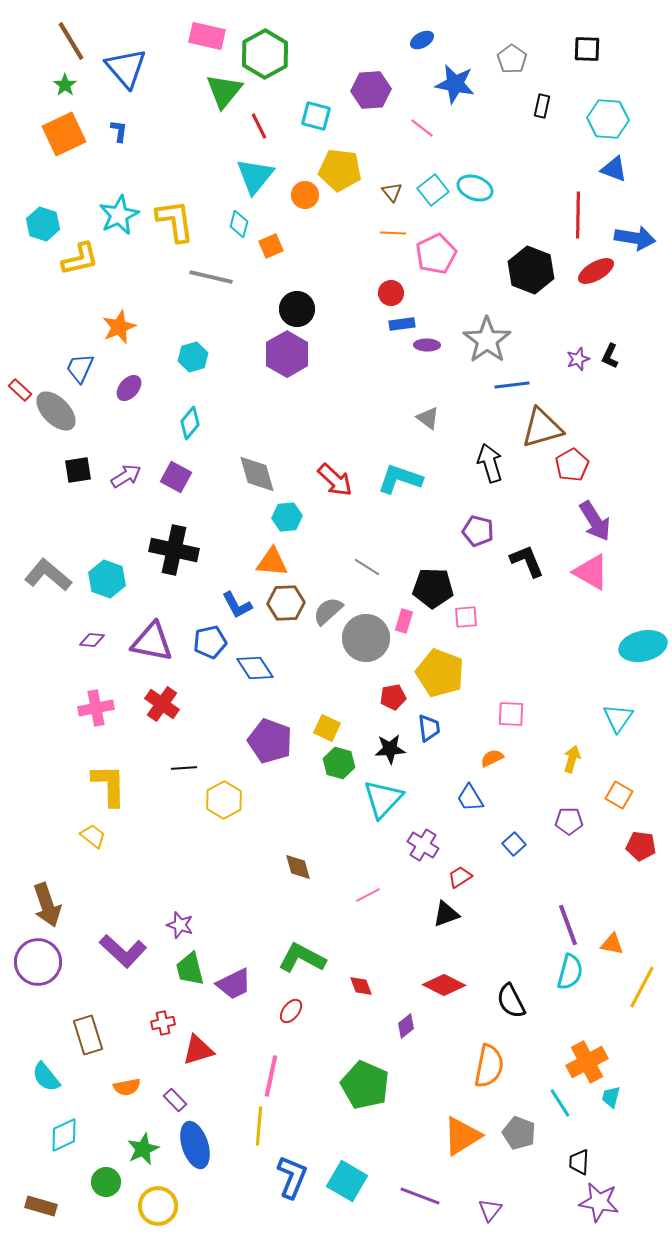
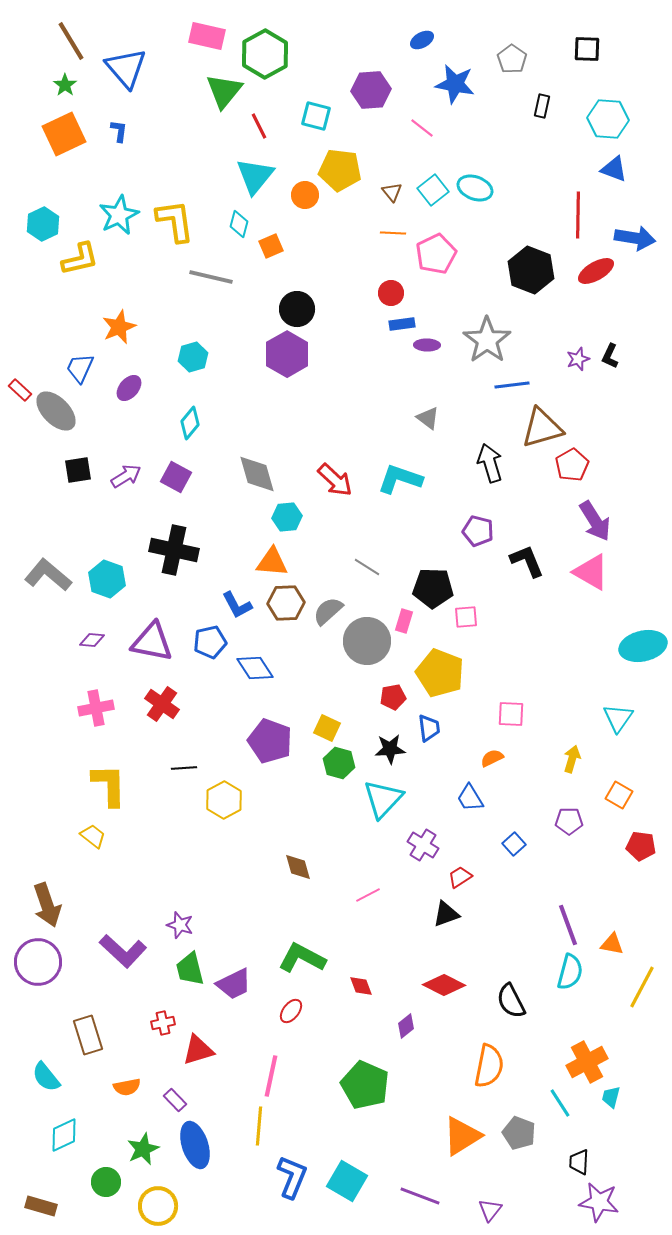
cyan hexagon at (43, 224): rotated 16 degrees clockwise
gray circle at (366, 638): moved 1 px right, 3 px down
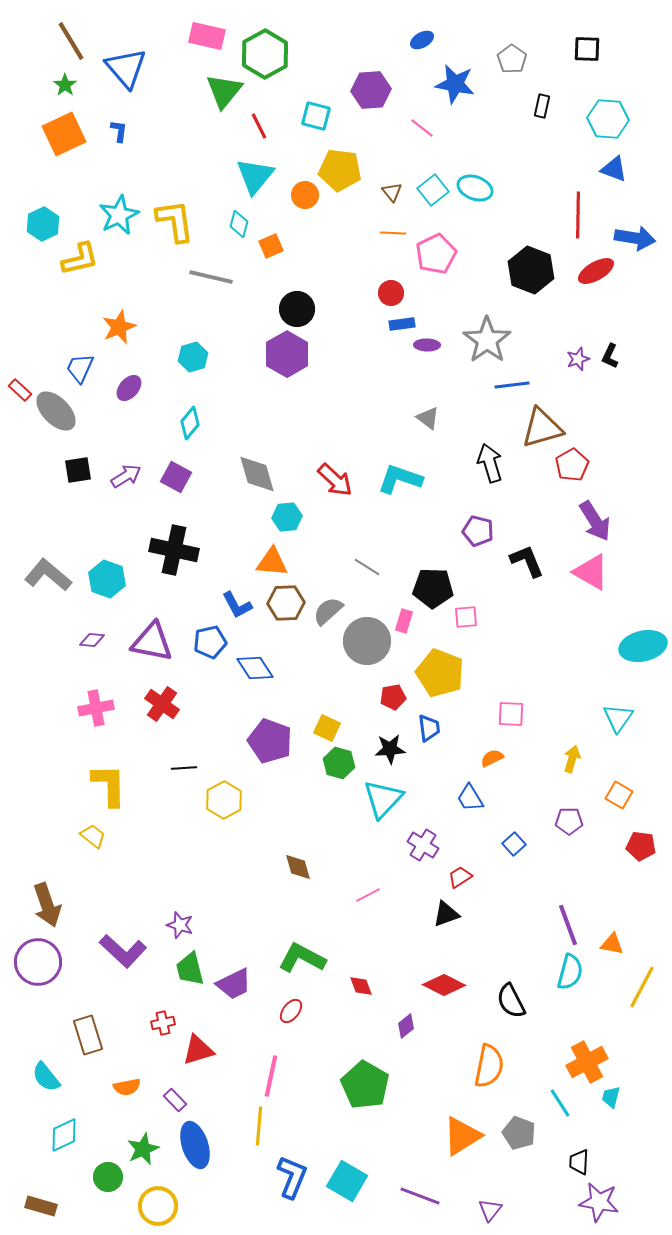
green pentagon at (365, 1085): rotated 6 degrees clockwise
green circle at (106, 1182): moved 2 px right, 5 px up
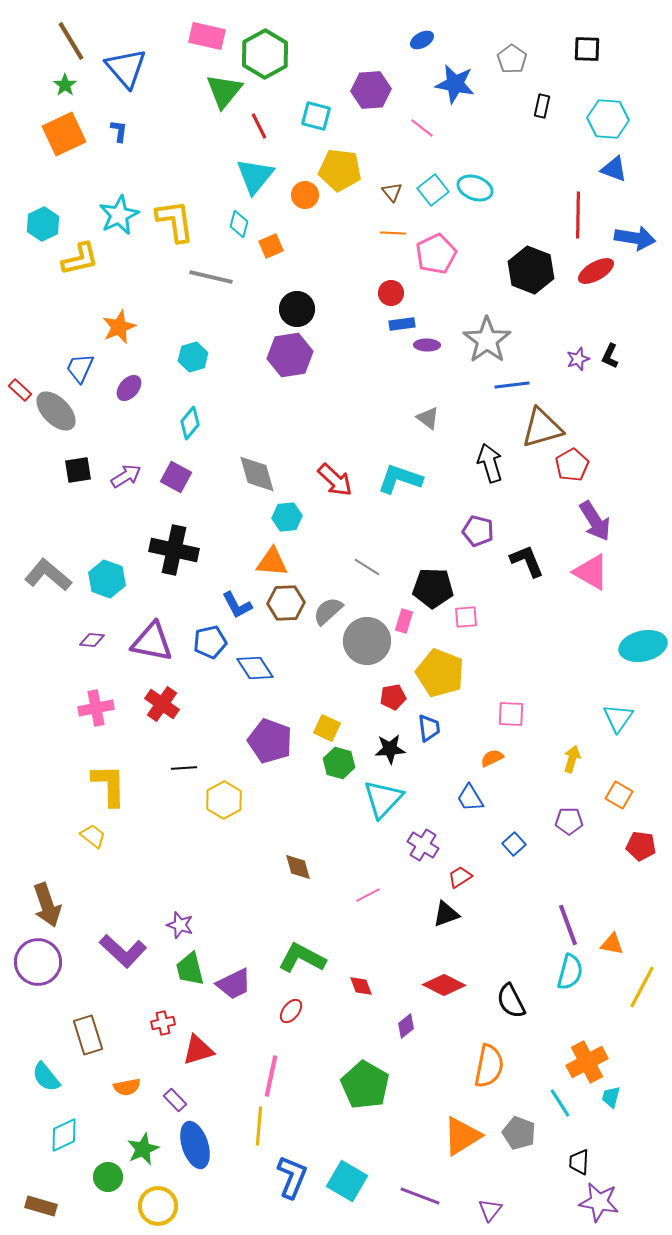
purple hexagon at (287, 354): moved 3 px right, 1 px down; rotated 21 degrees clockwise
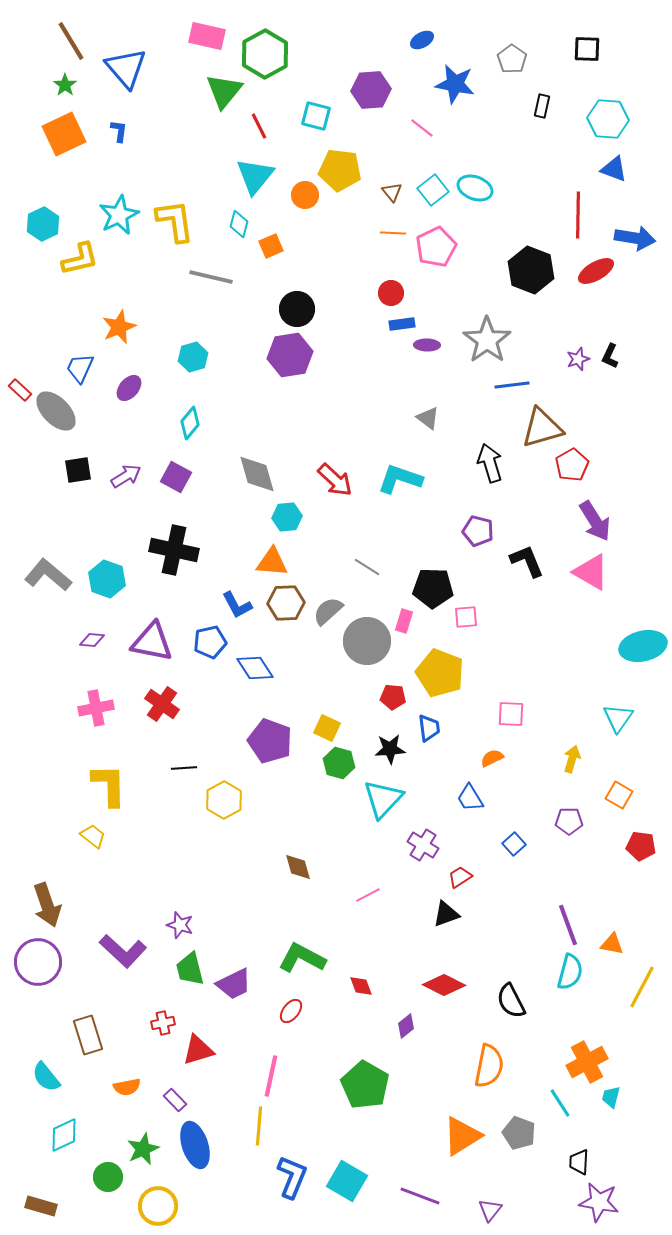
pink pentagon at (436, 254): moved 7 px up
red pentagon at (393, 697): rotated 15 degrees clockwise
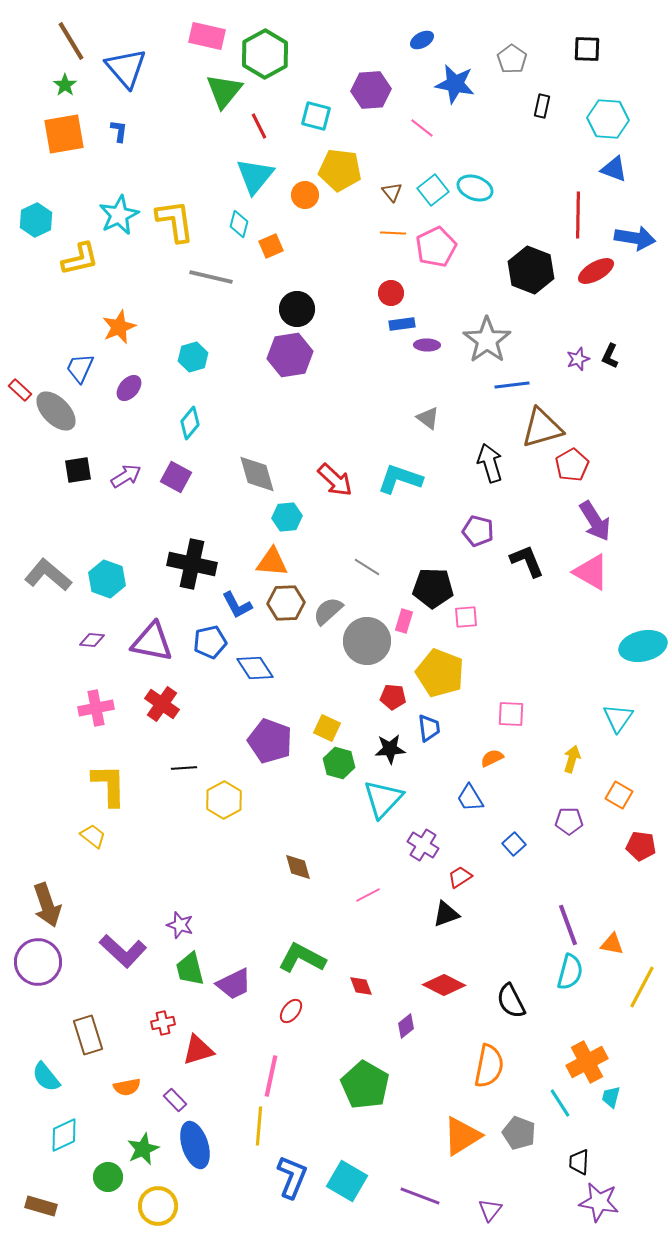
orange square at (64, 134): rotated 15 degrees clockwise
cyan hexagon at (43, 224): moved 7 px left, 4 px up
black cross at (174, 550): moved 18 px right, 14 px down
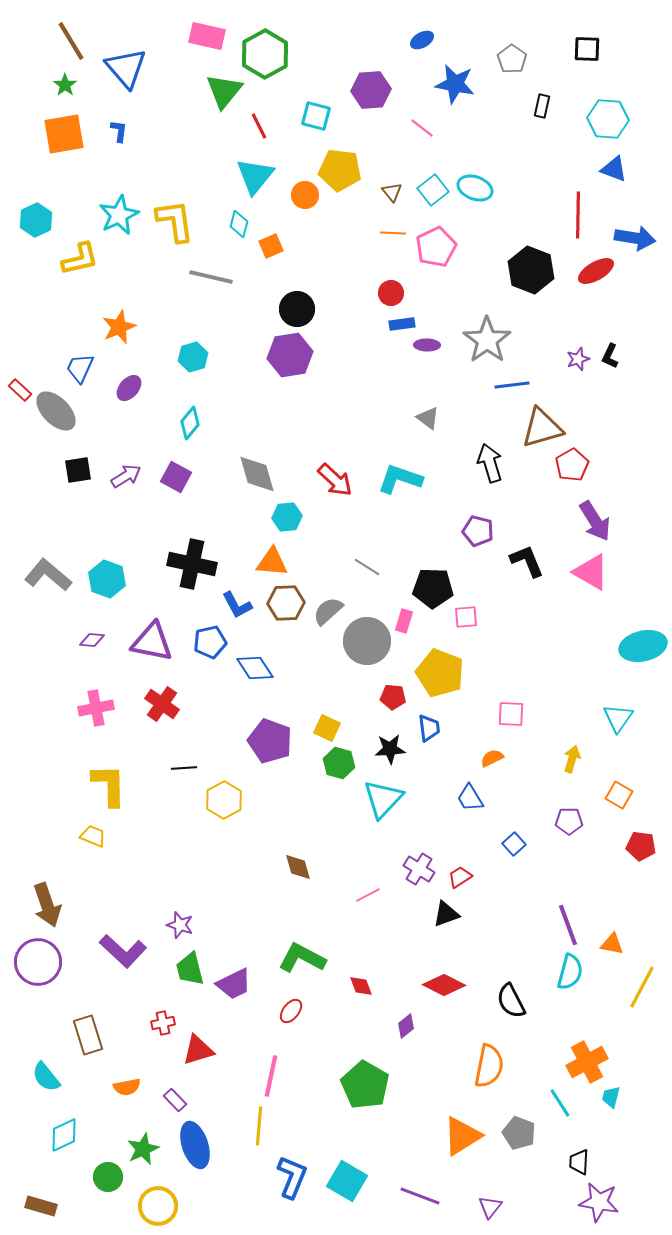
yellow trapezoid at (93, 836): rotated 16 degrees counterclockwise
purple cross at (423, 845): moved 4 px left, 24 px down
purple triangle at (490, 1210): moved 3 px up
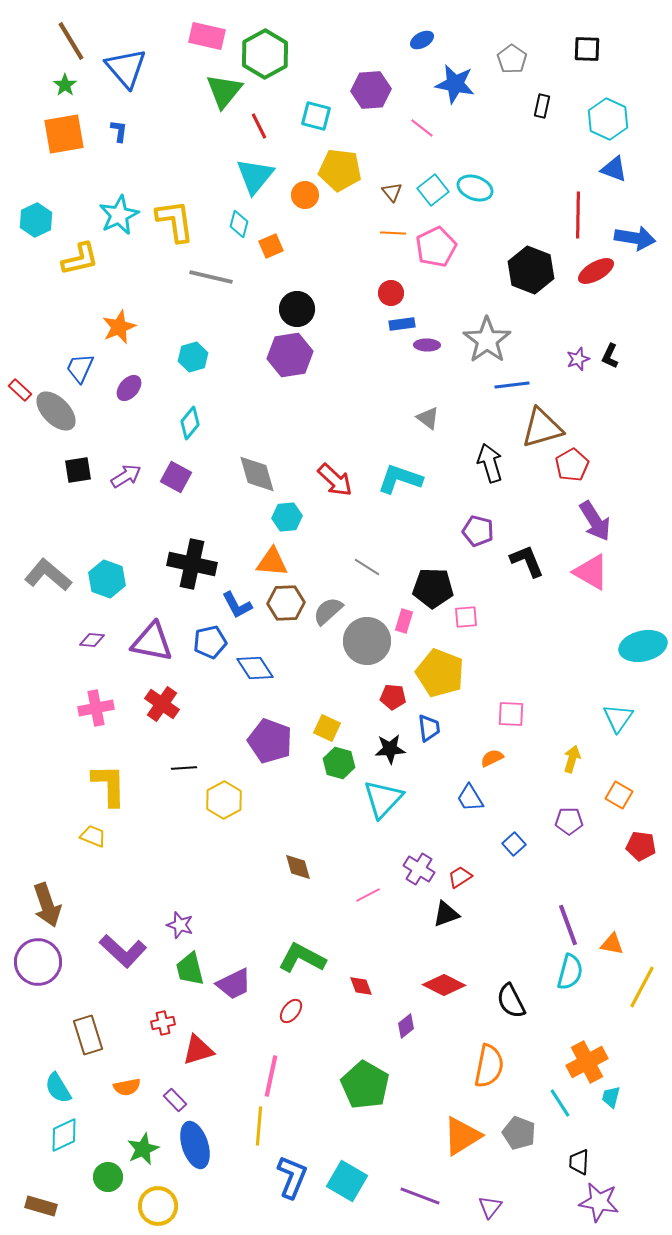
cyan hexagon at (608, 119): rotated 21 degrees clockwise
cyan semicircle at (46, 1077): moved 12 px right, 11 px down; rotated 8 degrees clockwise
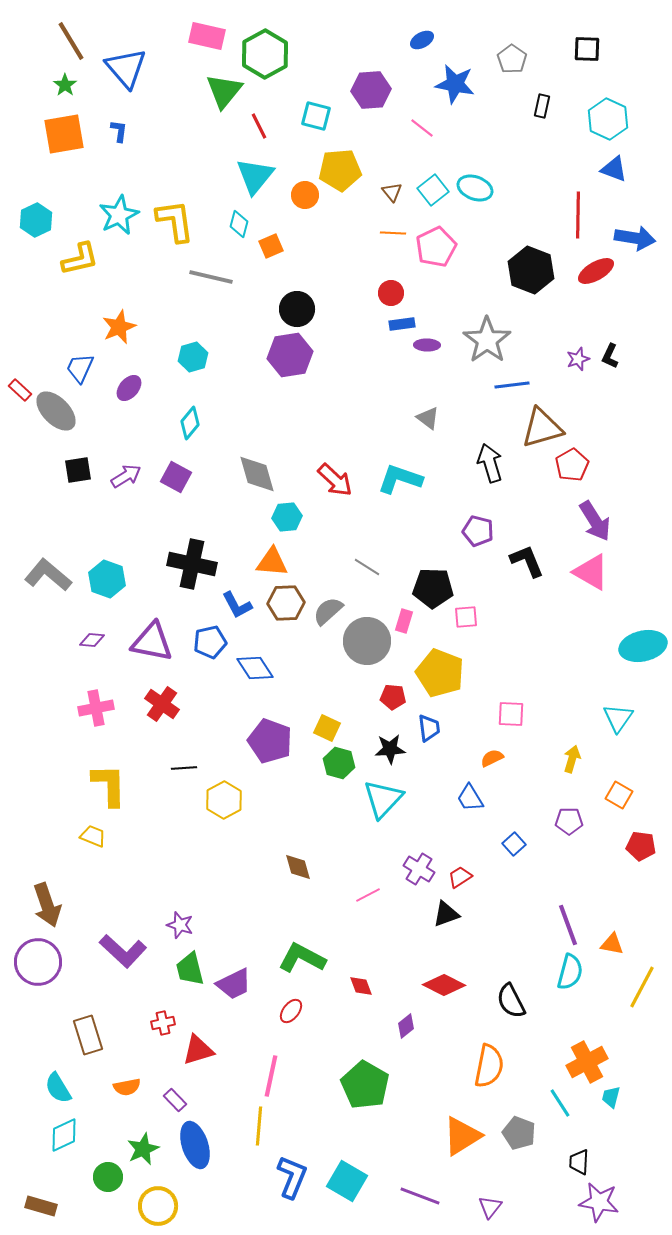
yellow pentagon at (340, 170): rotated 12 degrees counterclockwise
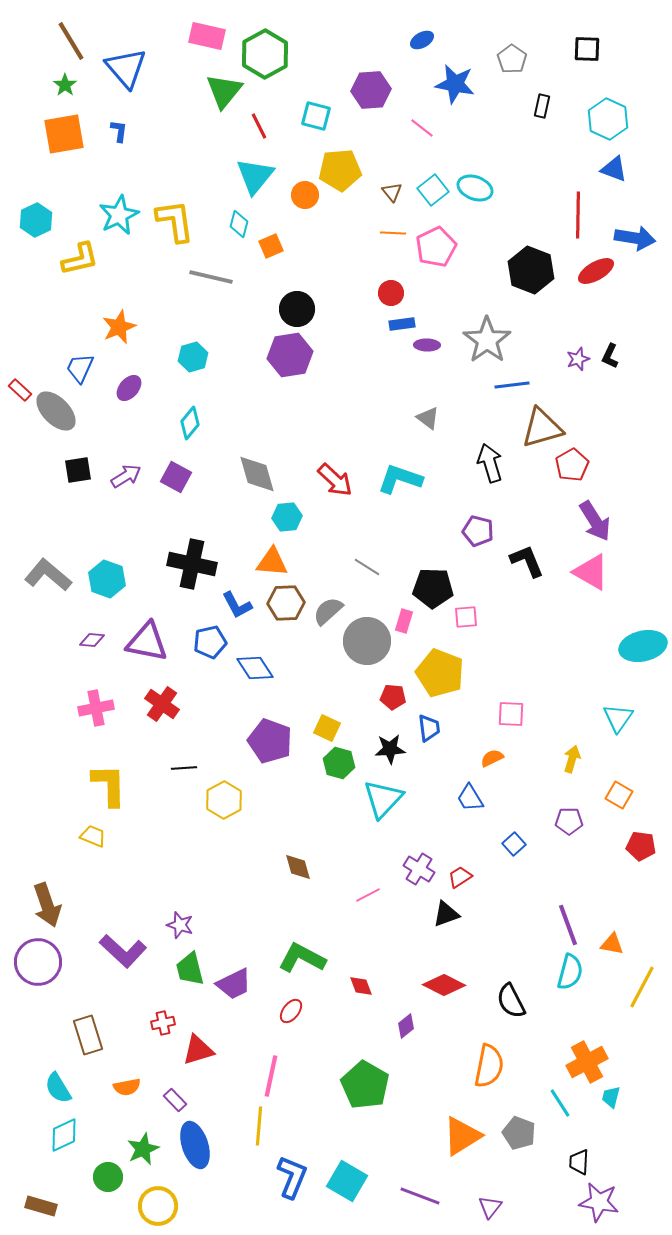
purple triangle at (152, 642): moved 5 px left
